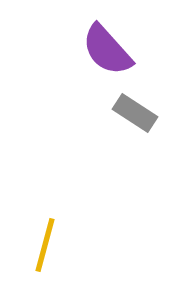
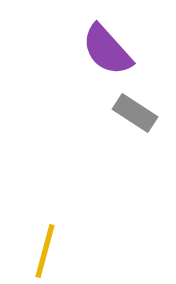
yellow line: moved 6 px down
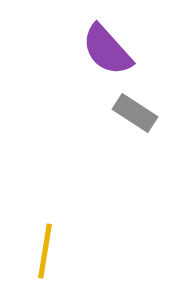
yellow line: rotated 6 degrees counterclockwise
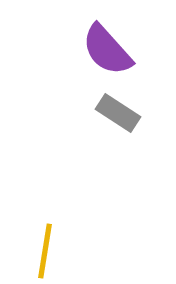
gray rectangle: moved 17 px left
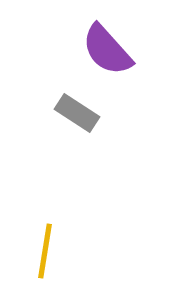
gray rectangle: moved 41 px left
